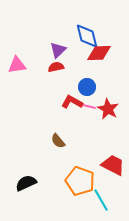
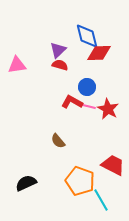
red semicircle: moved 4 px right, 2 px up; rotated 28 degrees clockwise
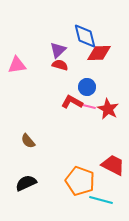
blue diamond: moved 2 px left
brown semicircle: moved 30 px left
cyan line: rotated 45 degrees counterclockwise
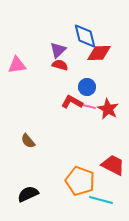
black semicircle: moved 2 px right, 11 px down
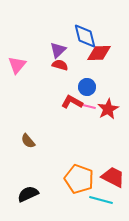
pink triangle: rotated 42 degrees counterclockwise
red star: rotated 15 degrees clockwise
red trapezoid: moved 12 px down
orange pentagon: moved 1 px left, 2 px up
